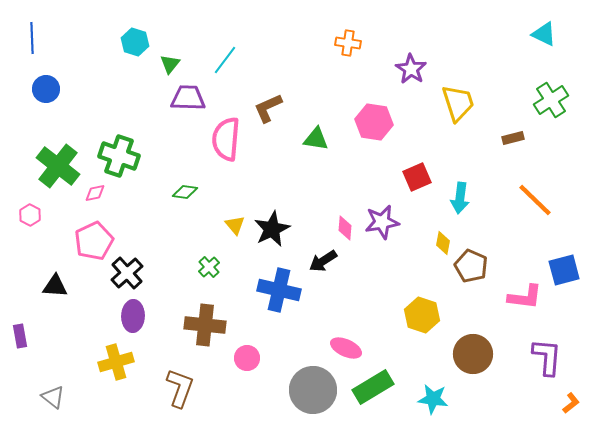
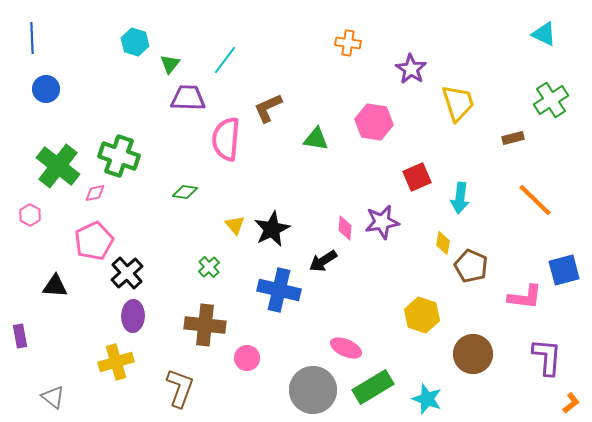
cyan star at (433, 399): moved 6 px left; rotated 12 degrees clockwise
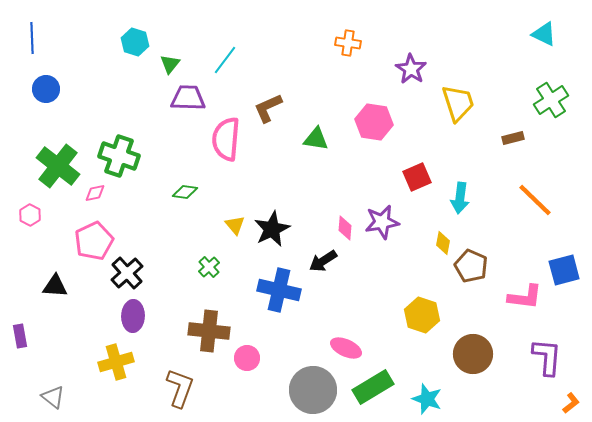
brown cross at (205, 325): moved 4 px right, 6 px down
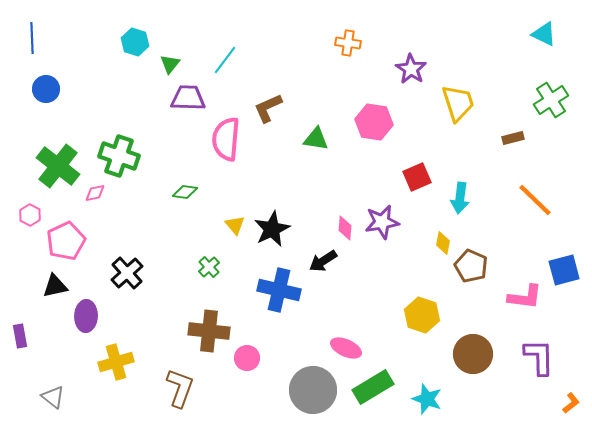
pink pentagon at (94, 241): moved 28 px left
black triangle at (55, 286): rotated 16 degrees counterclockwise
purple ellipse at (133, 316): moved 47 px left
purple L-shape at (547, 357): moved 8 px left; rotated 6 degrees counterclockwise
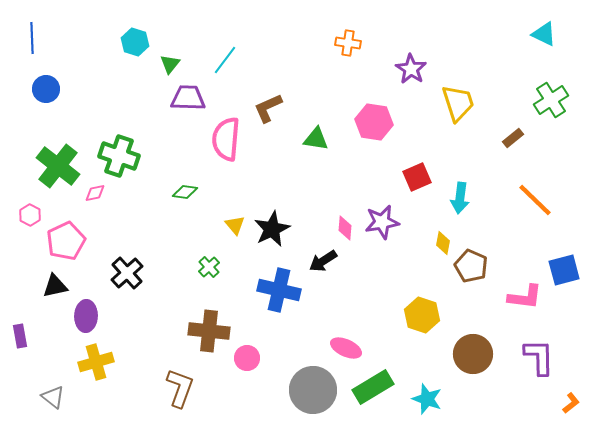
brown rectangle at (513, 138): rotated 25 degrees counterclockwise
yellow cross at (116, 362): moved 20 px left
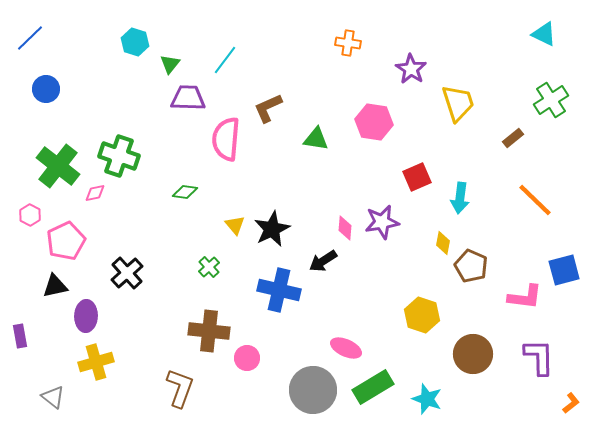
blue line at (32, 38): moved 2 px left; rotated 48 degrees clockwise
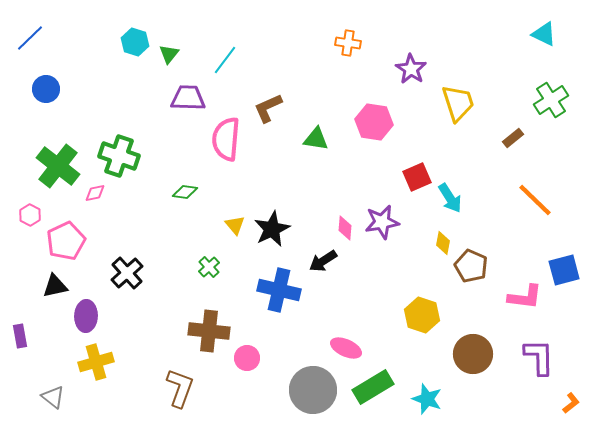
green triangle at (170, 64): moved 1 px left, 10 px up
cyan arrow at (460, 198): moved 10 px left; rotated 40 degrees counterclockwise
